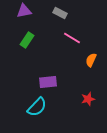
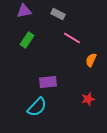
gray rectangle: moved 2 px left, 1 px down
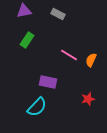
pink line: moved 3 px left, 17 px down
purple rectangle: rotated 18 degrees clockwise
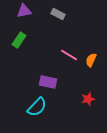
green rectangle: moved 8 px left
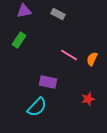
orange semicircle: moved 1 px right, 1 px up
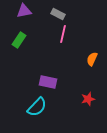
pink line: moved 6 px left, 21 px up; rotated 72 degrees clockwise
